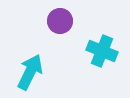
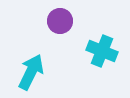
cyan arrow: moved 1 px right
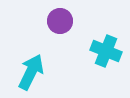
cyan cross: moved 4 px right
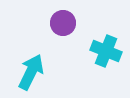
purple circle: moved 3 px right, 2 px down
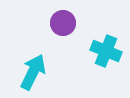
cyan arrow: moved 2 px right
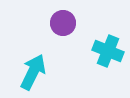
cyan cross: moved 2 px right
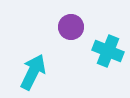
purple circle: moved 8 px right, 4 px down
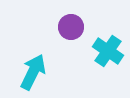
cyan cross: rotated 12 degrees clockwise
